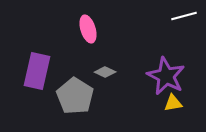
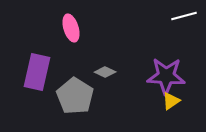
pink ellipse: moved 17 px left, 1 px up
purple rectangle: moved 1 px down
purple star: rotated 24 degrees counterclockwise
yellow triangle: moved 2 px left, 2 px up; rotated 24 degrees counterclockwise
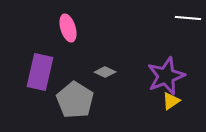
white line: moved 4 px right, 2 px down; rotated 20 degrees clockwise
pink ellipse: moved 3 px left
purple rectangle: moved 3 px right
purple star: rotated 24 degrees counterclockwise
gray pentagon: moved 4 px down
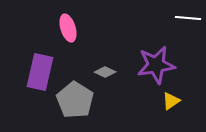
purple star: moved 10 px left, 11 px up; rotated 12 degrees clockwise
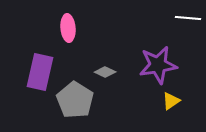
pink ellipse: rotated 12 degrees clockwise
purple star: moved 2 px right
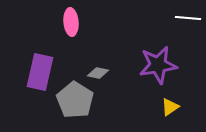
pink ellipse: moved 3 px right, 6 px up
gray diamond: moved 7 px left, 1 px down; rotated 15 degrees counterclockwise
yellow triangle: moved 1 px left, 6 px down
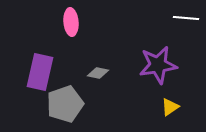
white line: moved 2 px left
gray pentagon: moved 10 px left, 4 px down; rotated 21 degrees clockwise
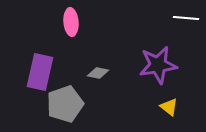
yellow triangle: moved 1 px left; rotated 48 degrees counterclockwise
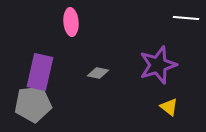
purple star: rotated 9 degrees counterclockwise
gray pentagon: moved 32 px left; rotated 12 degrees clockwise
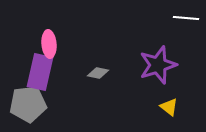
pink ellipse: moved 22 px left, 22 px down
gray pentagon: moved 5 px left
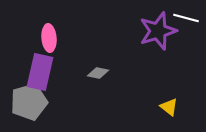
white line: rotated 10 degrees clockwise
pink ellipse: moved 6 px up
purple star: moved 34 px up
gray pentagon: moved 1 px right, 2 px up; rotated 9 degrees counterclockwise
